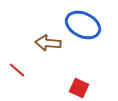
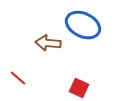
red line: moved 1 px right, 8 px down
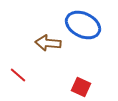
red line: moved 3 px up
red square: moved 2 px right, 1 px up
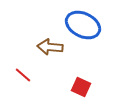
brown arrow: moved 2 px right, 4 px down
red line: moved 5 px right
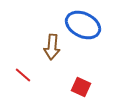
brown arrow: moved 2 px right; rotated 90 degrees counterclockwise
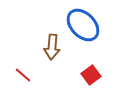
blue ellipse: rotated 20 degrees clockwise
red square: moved 10 px right, 12 px up; rotated 30 degrees clockwise
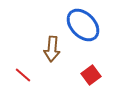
brown arrow: moved 2 px down
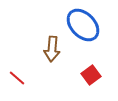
red line: moved 6 px left, 3 px down
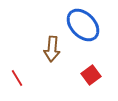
red line: rotated 18 degrees clockwise
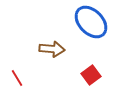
blue ellipse: moved 8 px right, 3 px up
brown arrow: rotated 90 degrees counterclockwise
